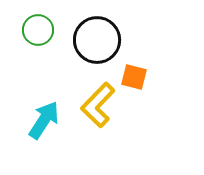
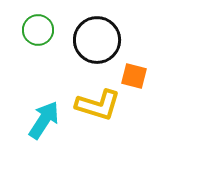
orange square: moved 1 px up
yellow L-shape: rotated 117 degrees counterclockwise
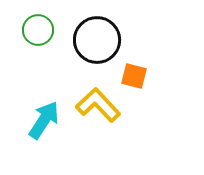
yellow L-shape: rotated 150 degrees counterclockwise
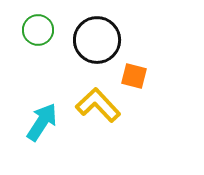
cyan arrow: moved 2 px left, 2 px down
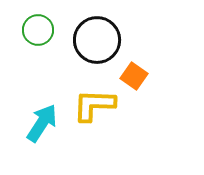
orange square: rotated 20 degrees clockwise
yellow L-shape: moved 4 px left; rotated 45 degrees counterclockwise
cyan arrow: moved 1 px down
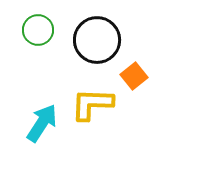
orange square: rotated 16 degrees clockwise
yellow L-shape: moved 2 px left, 1 px up
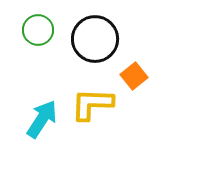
black circle: moved 2 px left, 1 px up
cyan arrow: moved 4 px up
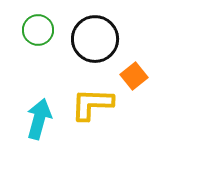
cyan arrow: moved 3 px left; rotated 18 degrees counterclockwise
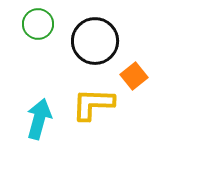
green circle: moved 6 px up
black circle: moved 2 px down
yellow L-shape: moved 1 px right
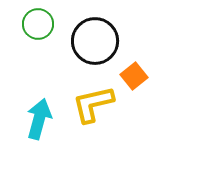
yellow L-shape: rotated 15 degrees counterclockwise
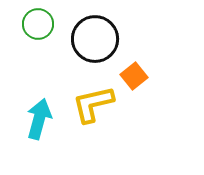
black circle: moved 2 px up
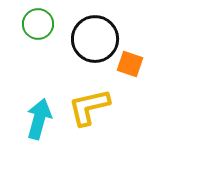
orange square: moved 4 px left, 12 px up; rotated 32 degrees counterclockwise
yellow L-shape: moved 4 px left, 3 px down
